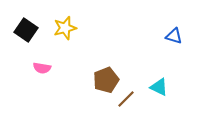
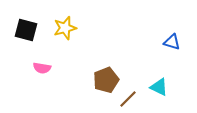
black square: rotated 20 degrees counterclockwise
blue triangle: moved 2 px left, 6 px down
brown line: moved 2 px right
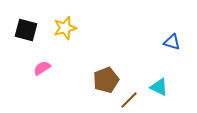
pink semicircle: rotated 138 degrees clockwise
brown line: moved 1 px right, 1 px down
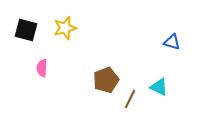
pink semicircle: rotated 54 degrees counterclockwise
brown line: moved 1 px right, 1 px up; rotated 18 degrees counterclockwise
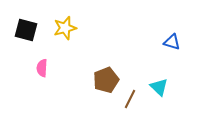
cyan triangle: rotated 18 degrees clockwise
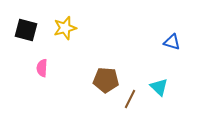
brown pentagon: rotated 25 degrees clockwise
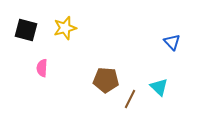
blue triangle: rotated 30 degrees clockwise
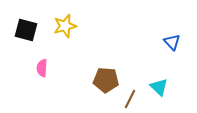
yellow star: moved 2 px up
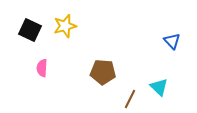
black square: moved 4 px right; rotated 10 degrees clockwise
blue triangle: moved 1 px up
brown pentagon: moved 3 px left, 8 px up
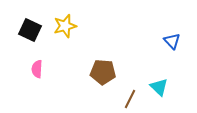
pink semicircle: moved 5 px left, 1 px down
